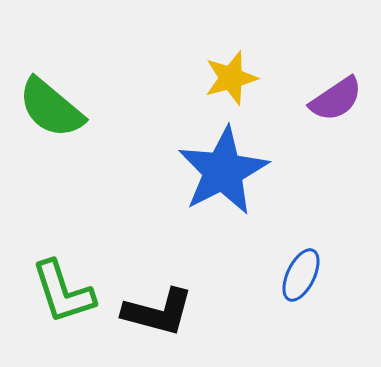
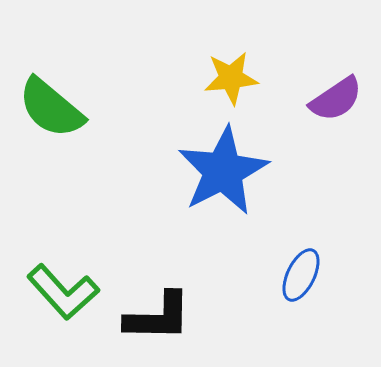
yellow star: rotated 10 degrees clockwise
green L-shape: rotated 24 degrees counterclockwise
black L-shape: moved 5 px down; rotated 14 degrees counterclockwise
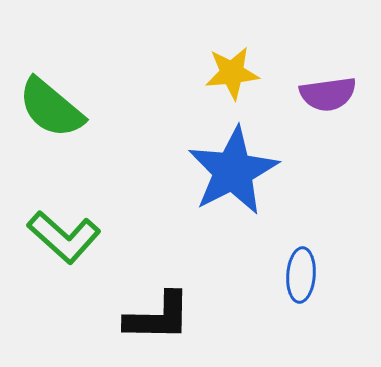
yellow star: moved 1 px right, 5 px up
purple semicircle: moved 8 px left, 5 px up; rotated 26 degrees clockwise
blue star: moved 10 px right
blue ellipse: rotated 22 degrees counterclockwise
green L-shape: moved 1 px right, 55 px up; rotated 6 degrees counterclockwise
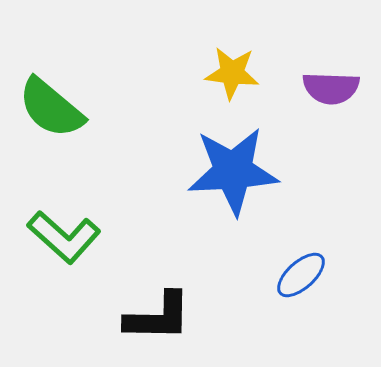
yellow star: rotated 12 degrees clockwise
purple semicircle: moved 3 px right, 6 px up; rotated 10 degrees clockwise
blue star: rotated 24 degrees clockwise
blue ellipse: rotated 44 degrees clockwise
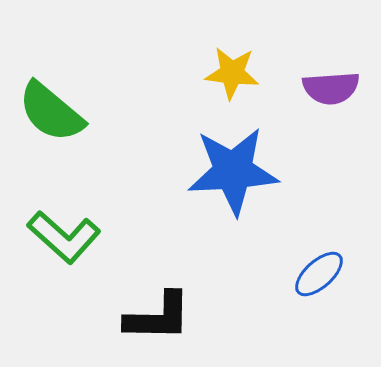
purple semicircle: rotated 6 degrees counterclockwise
green semicircle: moved 4 px down
blue ellipse: moved 18 px right, 1 px up
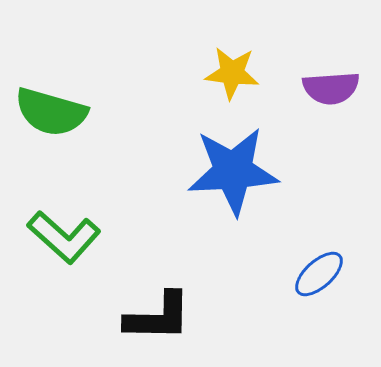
green semicircle: rotated 24 degrees counterclockwise
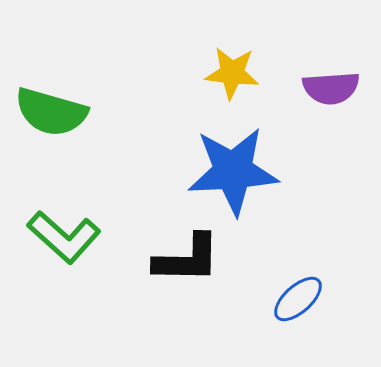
blue ellipse: moved 21 px left, 25 px down
black L-shape: moved 29 px right, 58 px up
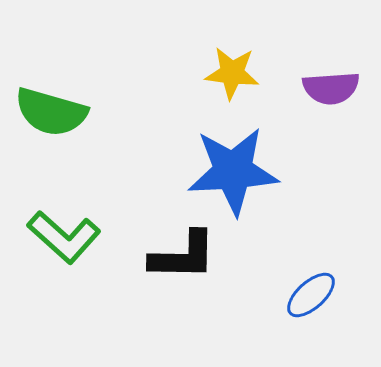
black L-shape: moved 4 px left, 3 px up
blue ellipse: moved 13 px right, 4 px up
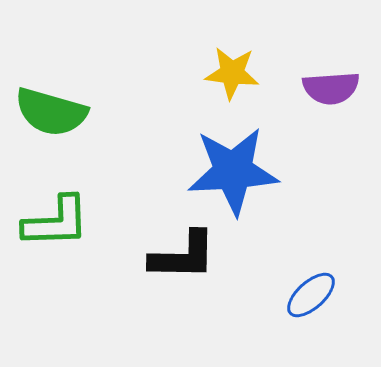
green L-shape: moved 8 px left, 15 px up; rotated 44 degrees counterclockwise
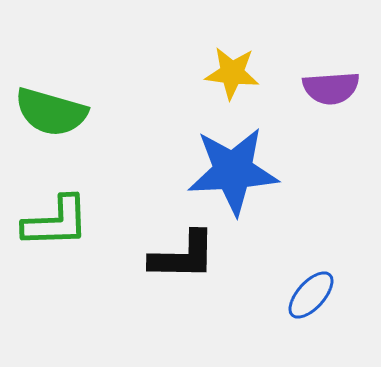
blue ellipse: rotated 6 degrees counterclockwise
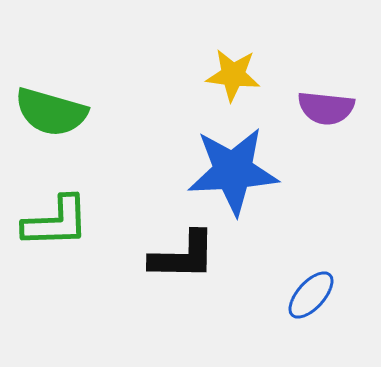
yellow star: moved 1 px right, 2 px down
purple semicircle: moved 5 px left, 20 px down; rotated 10 degrees clockwise
